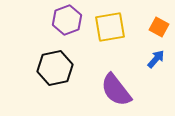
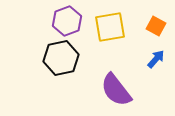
purple hexagon: moved 1 px down
orange square: moved 3 px left, 1 px up
black hexagon: moved 6 px right, 10 px up
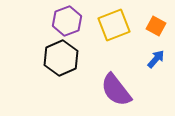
yellow square: moved 4 px right, 2 px up; rotated 12 degrees counterclockwise
black hexagon: rotated 12 degrees counterclockwise
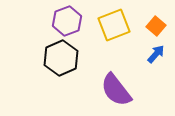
orange square: rotated 12 degrees clockwise
blue arrow: moved 5 px up
